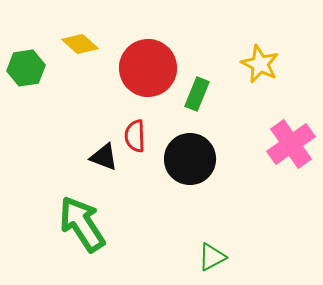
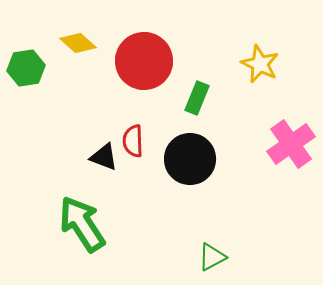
yellow diamond: moved 2 px left, 1 px up
red circle: moved 4 px left, 7 px up
green rectangle: moved 4 px down
red semicircle: moved 2 px left, 5 px down
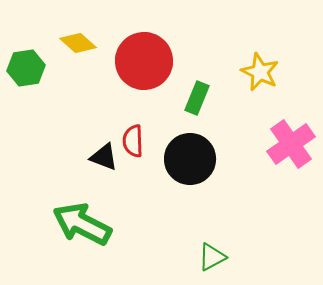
yellow star: moved 8 px down
green arrow: rotated 30 degrees counterclockwise
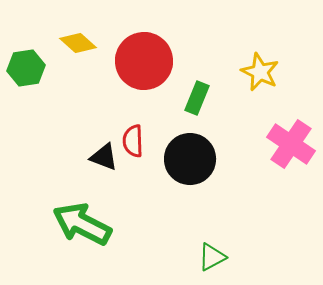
pink cross: rotated 21 degrees counterclockwise
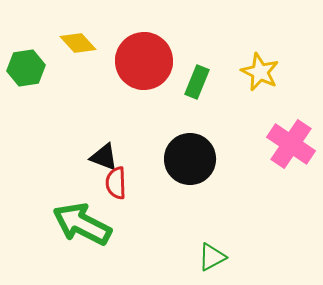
yellow diamond: rotated 6 degrees clockwise
green rectangle: moved 16 px up
red semicircle: moved 17 px left, 42 px down
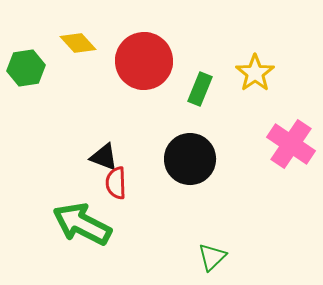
yellow star: moved 5 px left, 1 px down; rotated 12 degrees clockwise
green rectangle: moved 3 px right, 7 px down
green triangle: rotated 16 degrees counterclockwise
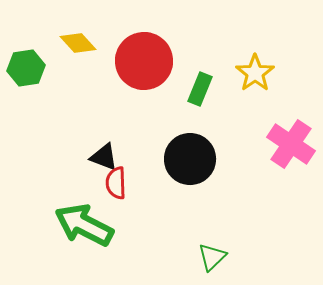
green arrow: moved 2 px right, 1 px down
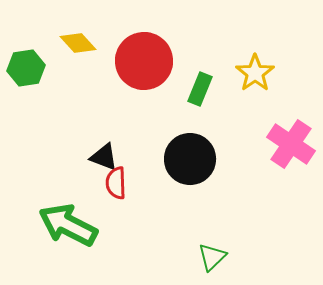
green arrow: moved 16 px left
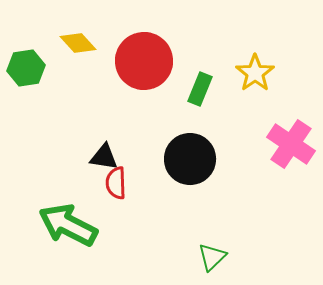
black triangle: rotated 12 degrees counterclockwise
